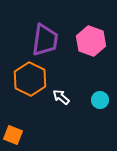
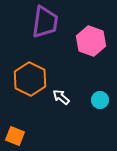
purple trapezoid: moved 18 px up
orange square: moved 2 px right, 1 px down
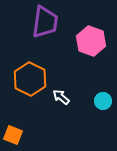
cyan circle: moved 3 px right, 1 px down
orange square: moved 2 px left, 1 px up
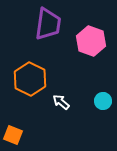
purple trapezoid: moved 3 px right, 2 px down
white arrow: moved 5 px down
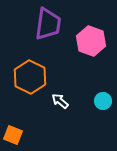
orange hexagon: moved 2 px up
white arrow: moved 1 px left, 1 px up
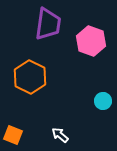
white arrow: moved 34 px down
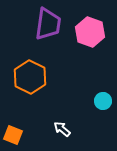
pink hexagon: moved 1 px left, 9 px up
white arrow: moved 2 px right, 6 px up
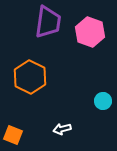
purple trapezoid: moved 2 px up
white arrow: rotated 54 degrees counterclockwise
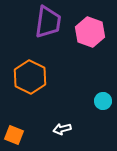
orange square: moved 1 px right
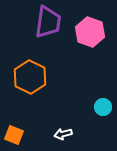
cyan circle: moved 6 px down
white arrow: moved 1 px right, 5 px down
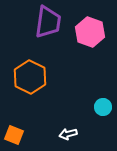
white arrow: moved 5 px right
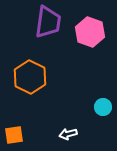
orange square: rotated 30 degrees counterclockwise
